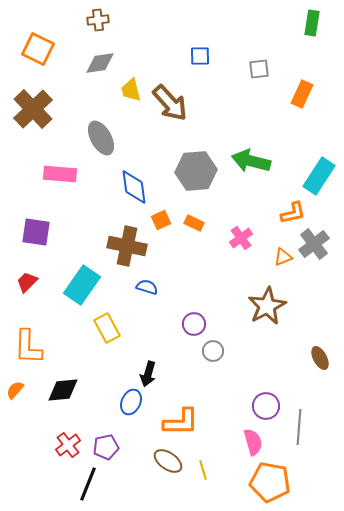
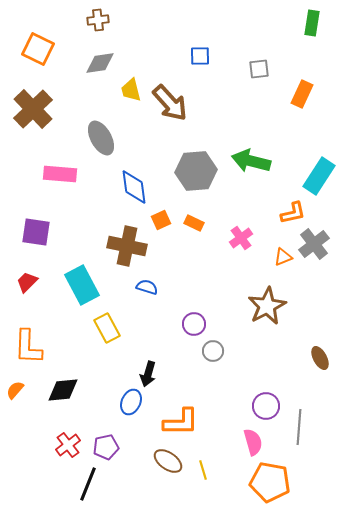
cyan rectangle at (82, 285): rotated 63 degrees counterclockwise
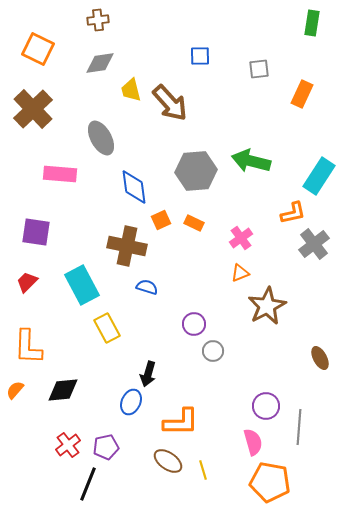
orange triangle at (283, 257): moved 43 px left, 16 px down
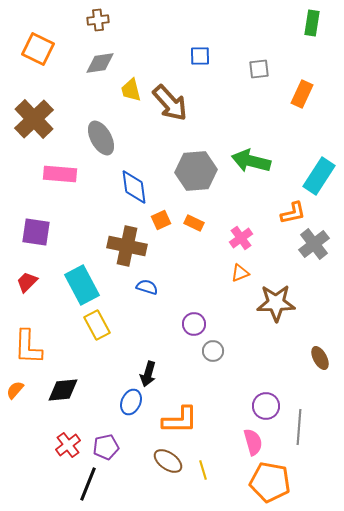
brown cross at (33, 109): moved 1 px right, 10 px down
brown star at (267, 306): moved 9 px right, 3 px up; rotated 27 degrees clockwise
yellow rectangle at (107, 328): moved 10 px left, 3 px up
orange L-shape at (181, 422): moved 1 px left, 2 px up
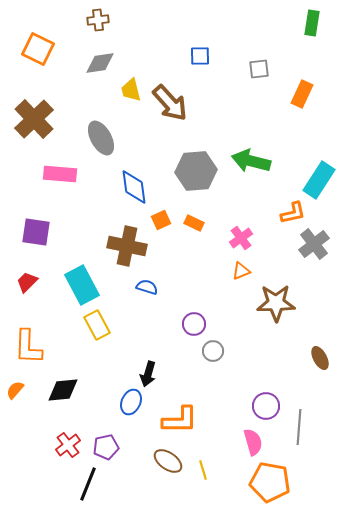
cyan rectangle at (319, 176): moved 4 px down
orange triangle at (240, 273): moved 1 px right, 2 px up
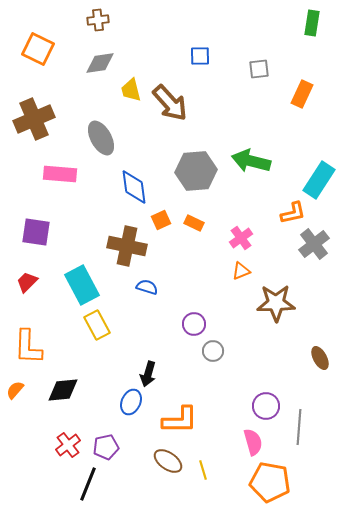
brown cross at (34, 119): rotated 21 degrees clockwise
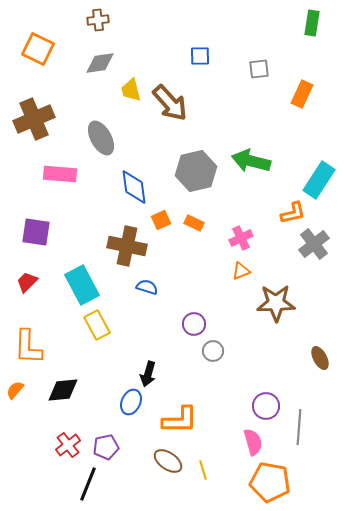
gray hexagon at (196, 171): rotated 9 degrees counterclockwise
pink cross at (241, 238): rotated 10 degrees clockwise
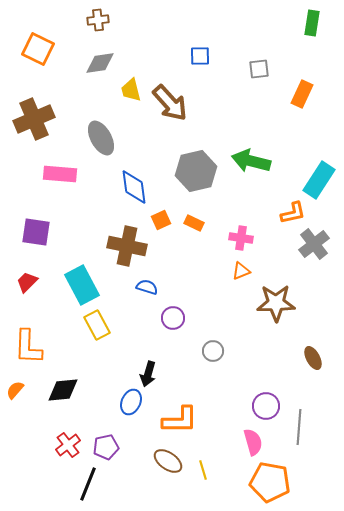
pink cross at (241, 238): rotated 35 degrees clockwise
purple circle at (194, 324): moved 21 px left, 6 px up
brown ellipse at (320, 358): moved 7 px left
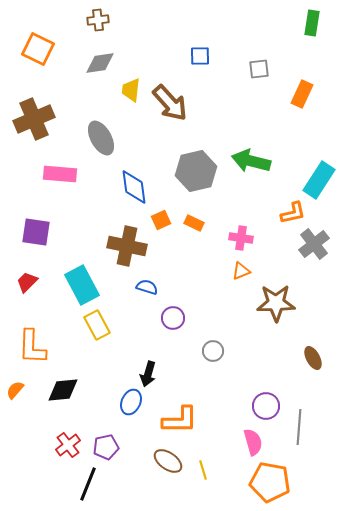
yellow trapezoid at (131, 90): rotated 20 degrees clockwise
orange L-shape at (28, 347): moved 4 px right
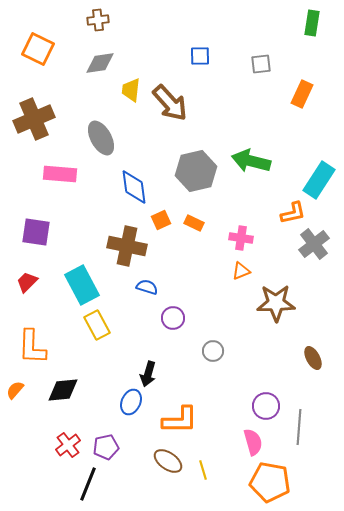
gray square at (259, 69): moved 2 px right, 5 px up
